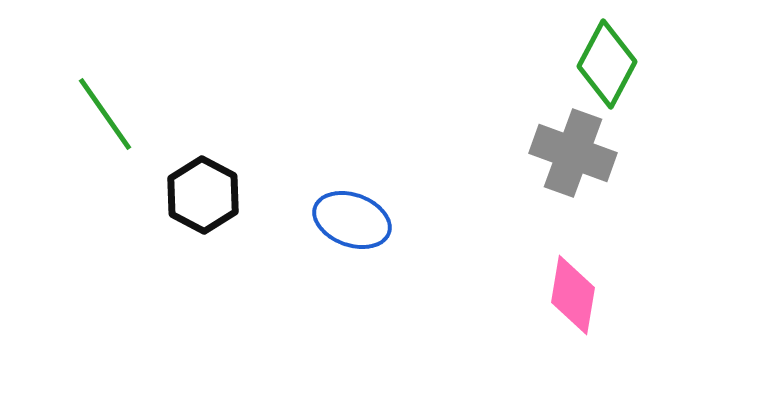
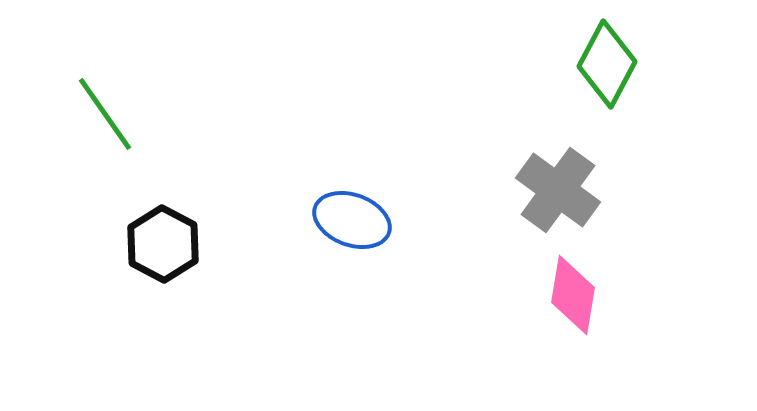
gray cross: moved 15 px left, 37 px down; rotated 16 degrees clockwise
black hexagon: moved 40 px left, 49 px down
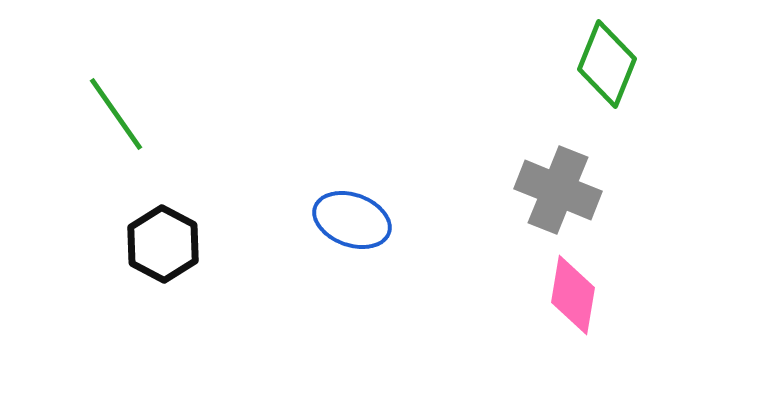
green diamond: rotated 6 degrees counterclockwise
green line: moved 11 px right
gray cross: rotated 14 degrees counterclockwise
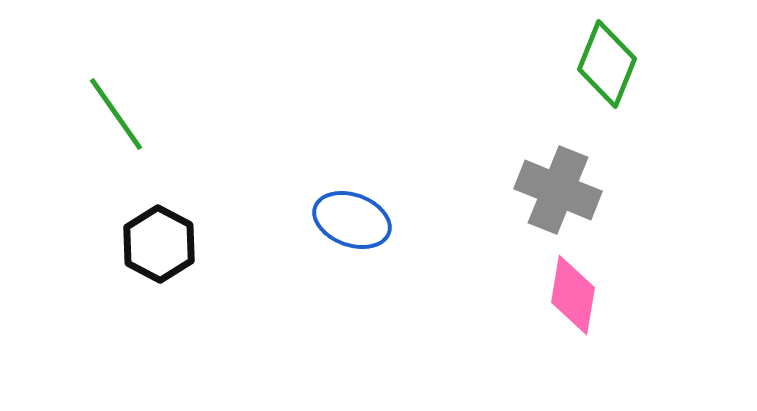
black hexagon: moved 4 px left
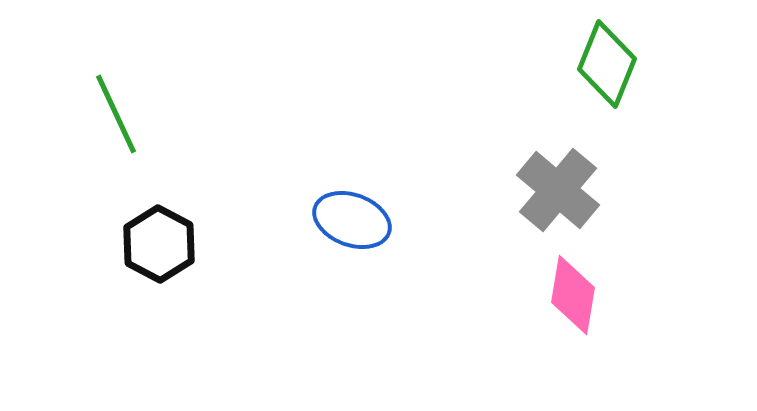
green line: rotated 10 degrees clockwise
gray cross: rotated 18 degrees clockwise
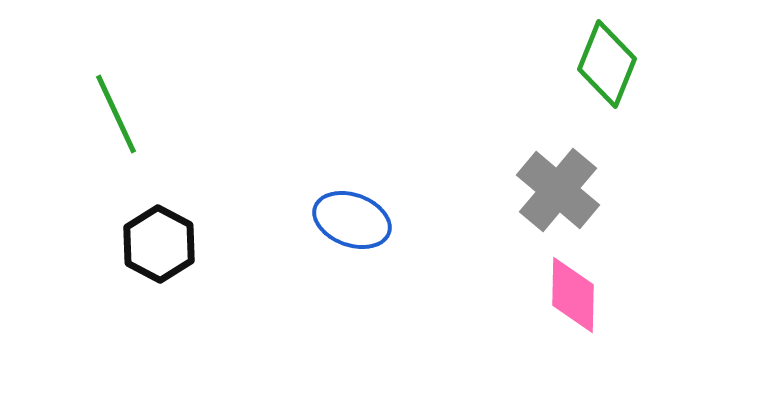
pink diamond: rotated 8 degrees counterclockwise
